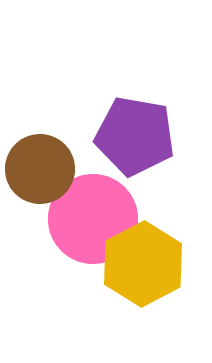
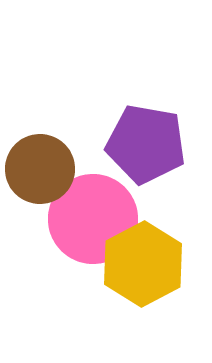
purple pentagon: moved 11 px right, 8 px down
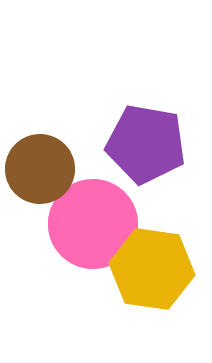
pink circle: moved 5 px down
yellow hexagon: moved 9 px right, 5 px down; rotated 24 degrees counterclockwise
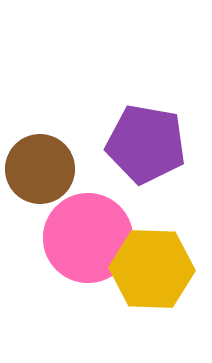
pink circle: moved 5 px left, 14 px down
yellow hexagon: rotated 6 degrees counterclockwise
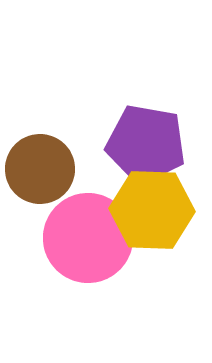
yellow hexagon: moved 59 px up
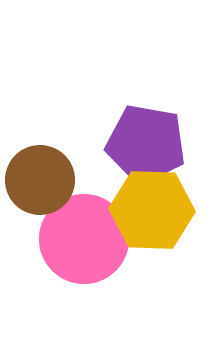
brown circle: moved 11 px down
pink circle: moved 4 px left, 1 px down
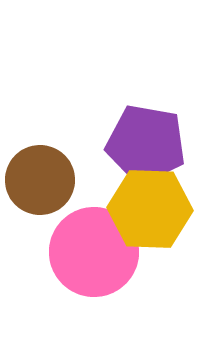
yellow hexagon: moved 2 px left, 1 px up
pink circle: moved 10 px right, 13 px down
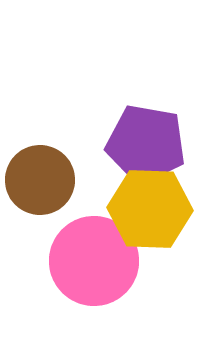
pink circle: moved 9 px down
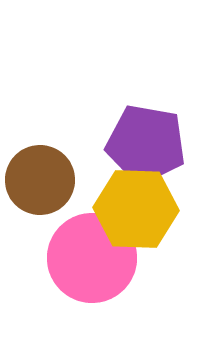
yellow hexagon: moved 14 px left
pink circle: moved 2 px left, 3 px up
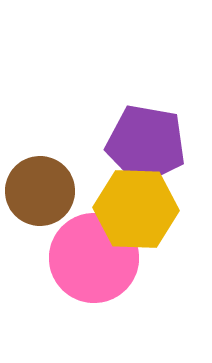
brown circle: moved 11 px down
pink circle: moved 2 px right
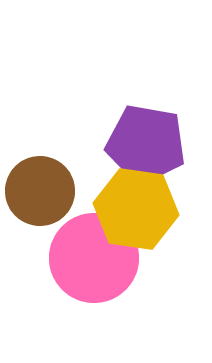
yellow hexagon: rotated 6 degrees clockwise
